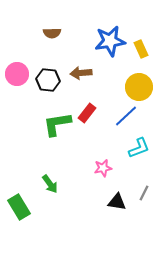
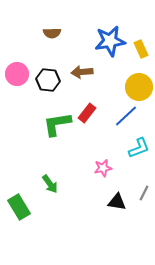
brown arrow: moved 1 px right, 1 px up
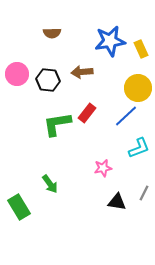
yellow circle: moved 1 px left, 1 px down
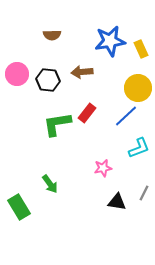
brown semicircle: moved 2 px down
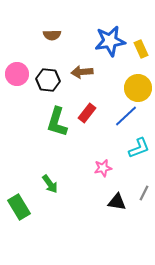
green L-shape: moved 2 px up; rotated 64 degrees counterclockwise
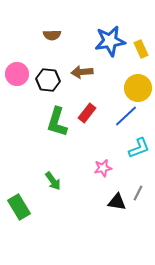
green arrow: moved 3 px right, 3 px up
gray line: moved 6 px left
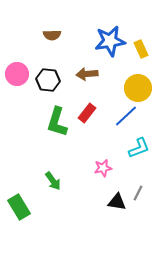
brown arrow: moved 5 px right, 2 px down
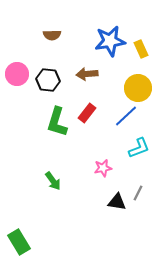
green rectangle: moved 35 px down
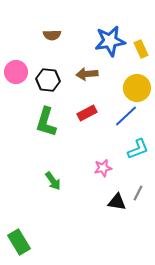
pink circle: moved 1 px left, 2 px up
yellow circle: moved 1 px left
red rectangle: rotated 24 degrees clockwise
green L-shape: moved 11 px left
cyan L-shape: moved 1 px left, 1 px down
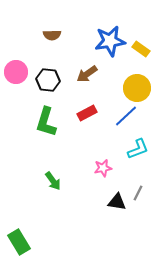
yellow rectangle: rotated 30 degrees counterclockwise
brown arrow: rotated 30 degrees counterclockwise
